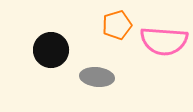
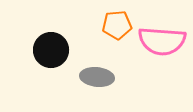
orange pentagon: rotated 12 degrees clockwise
pink semicircle: moved 2 px left
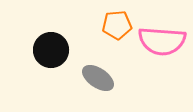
gray ellipse: moved 1 px right, 1 px down; rotated 28 degrees clockwise
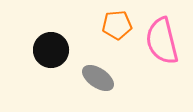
pink semicircle: rotated 72 degrees clockwise
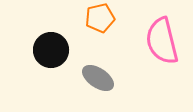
orange pentagon: moved 17 px left, 7 px up; rotated 8 degrees counterclockwise
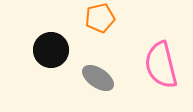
pink semicircle: moved 1 px left, 24 px down
